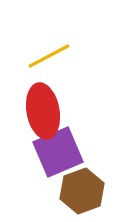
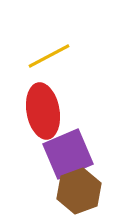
purple square: moved 10 px right, 2 px down
brown hexagon: moved 3 px left
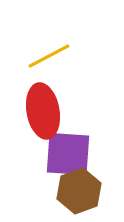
purple square: rotated 27 degrees clockwise
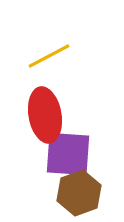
red ellipse: moved 2 px right, 4 px down
brown hexagon: moved 2 px down
